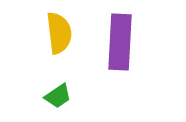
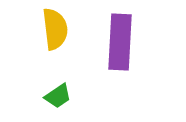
yellow semicircle: moved 4 px left, 4 px up
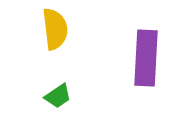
purple rectangle: moved 26 px right, 16 px down
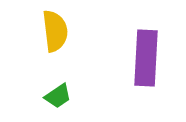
yellow semicircle: moved 2 px down
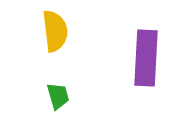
green trapezoid: rotated 72 degrees counterclockwise
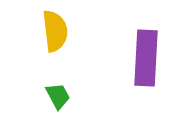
green trapezoid: rotated 12 degrees counterclockwise
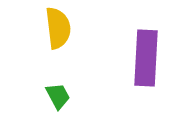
yellow semicircle: moved 3 px right, 3 px up
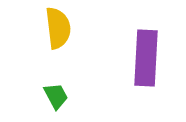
green trapezoid: moved 2 px left
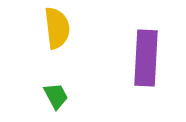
yellow semicircle: moved 1 px left
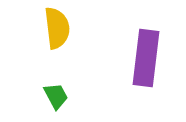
purple rectangle: rotated 4 degrees clockwise
